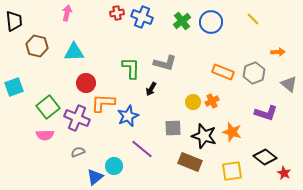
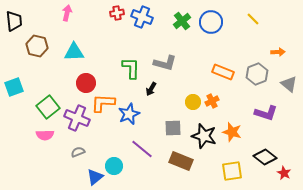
gray hexagon: moved 3 px right, 1 px down
blue star: moved 1 px right, 2 px up
brown rectangle: moved 9 px left, 1 px up
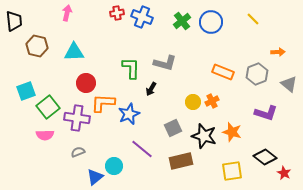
cyan square: moved 12 px right, 4 px down
purple cross: rotated 15 degrees counterclockwise
gray square: rotated 24 degrees counterclockwise
brown rectangle: rotated 35 degrees counterclockwise
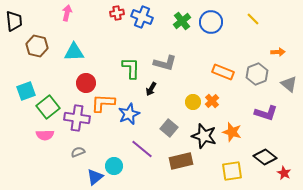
orange cross: rotated 16 degrees counterclockwise
gray square: moved 4 px left; rotated 24 degrees counterclockwise
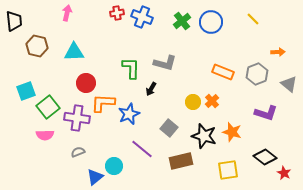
yellow square: moved 4 px left, 1 px up
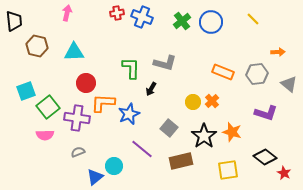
gray hexagon: rotated 15 degrees clockwise
black star: rotated 20 degrees clockwise
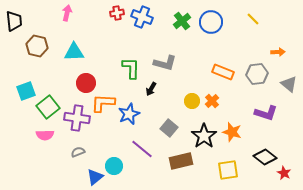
yellow circle: moved 1 px left, 1 px up
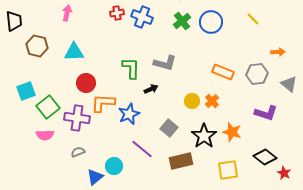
black arrow: rotated 144 degrees counterclockwise
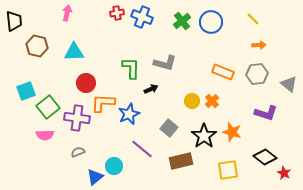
orange arrow: moved 19 px left, 7 px up
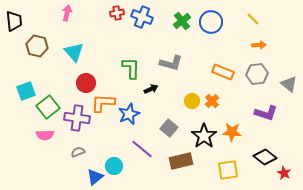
cyan triangle: rotated 50 degrees clockwise
gray L-shape: moved 6 px right
orange star: rotated 12 degrees counterclockwise
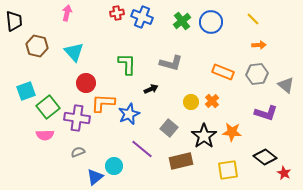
green L-shape: moved 4 px left, 4 px up
gray triangle: moved 3 px left, 1 px down
yellow circle: moved 1 px left, 1 px down
